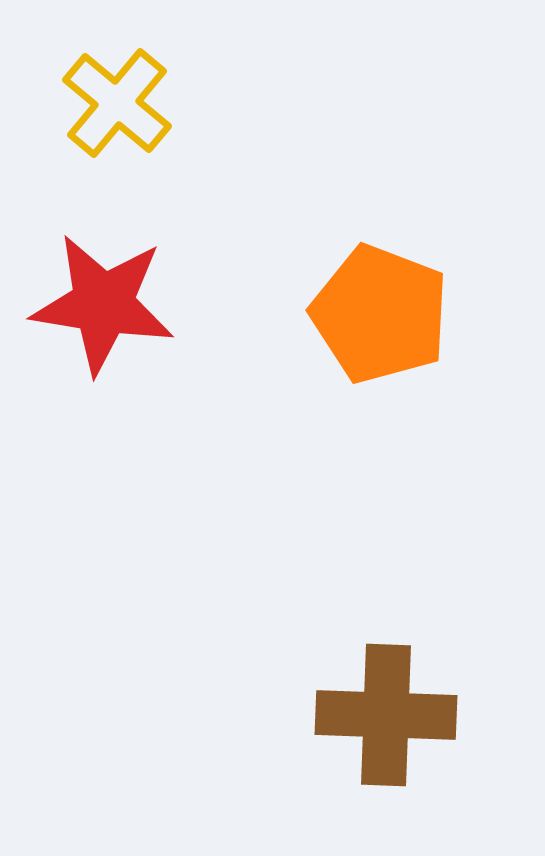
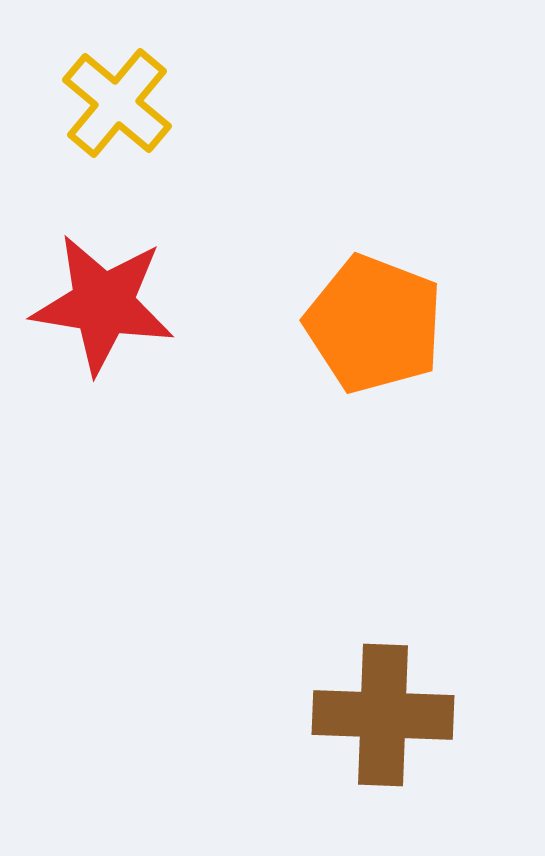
orange pentagon: moved 6 px left, 10 px down
brown cross: moved 3 px left
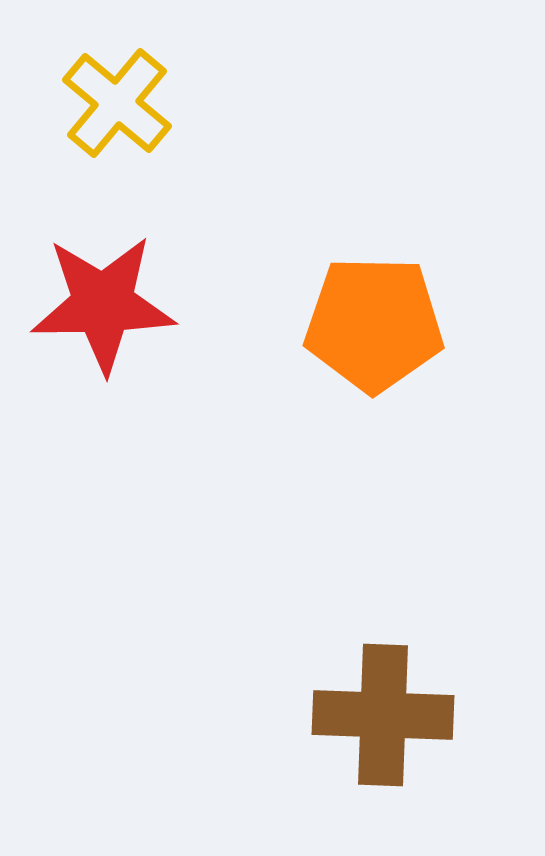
red star: rotated 10 degrees counterclockwise
orange pentagon: rotated 20 degrees counterclockwise
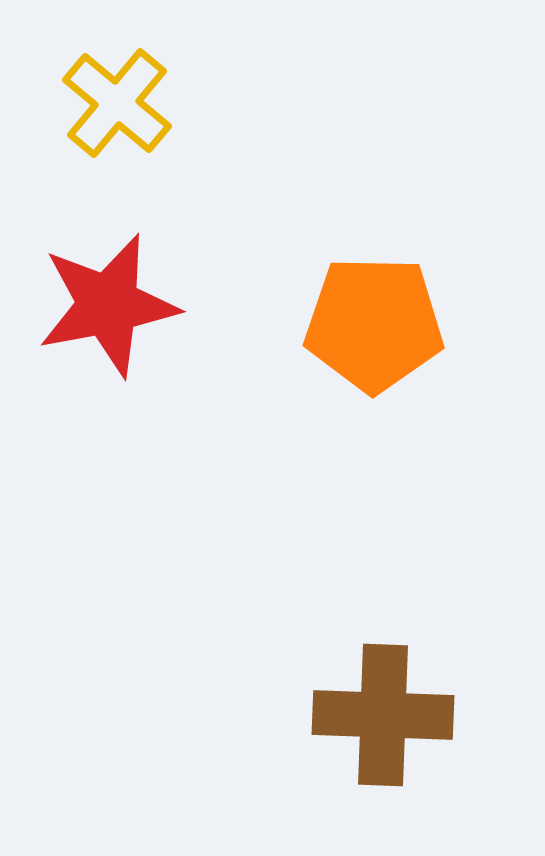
red star: moved 5 px right, 1 px down; rotated 10 degrees counterclockwise
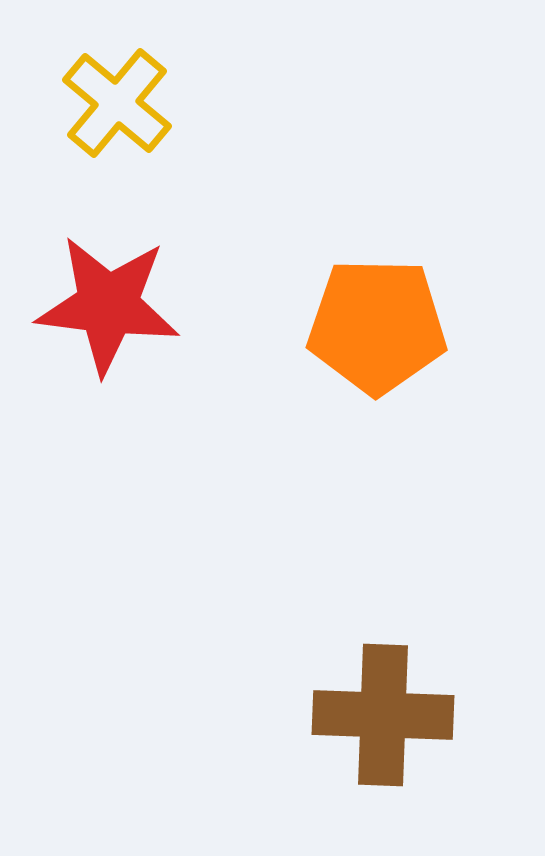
red star: rotated 18 degrees clockwise
orange pentagon: moved 3 px right, 2 px down
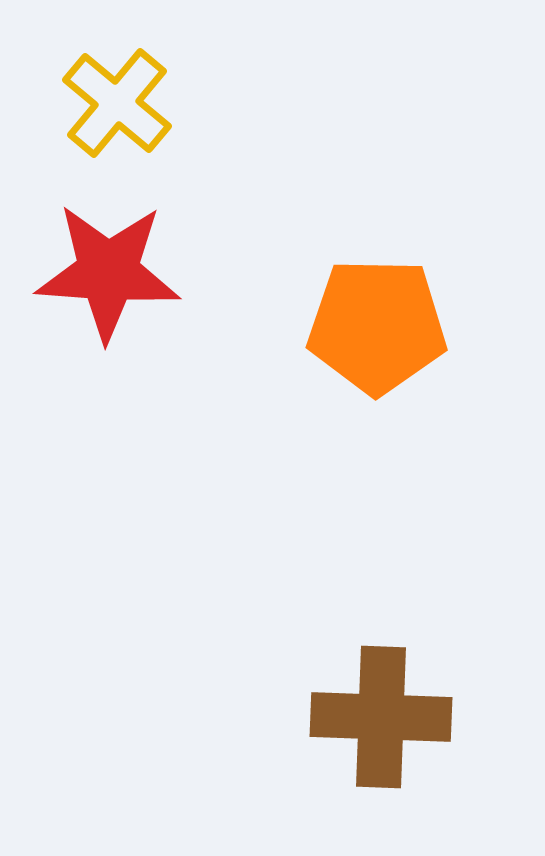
red star: moved 33 px up; rotated 3 degrees counterclockwise
brown cross: moved 2 px left, 2 px down
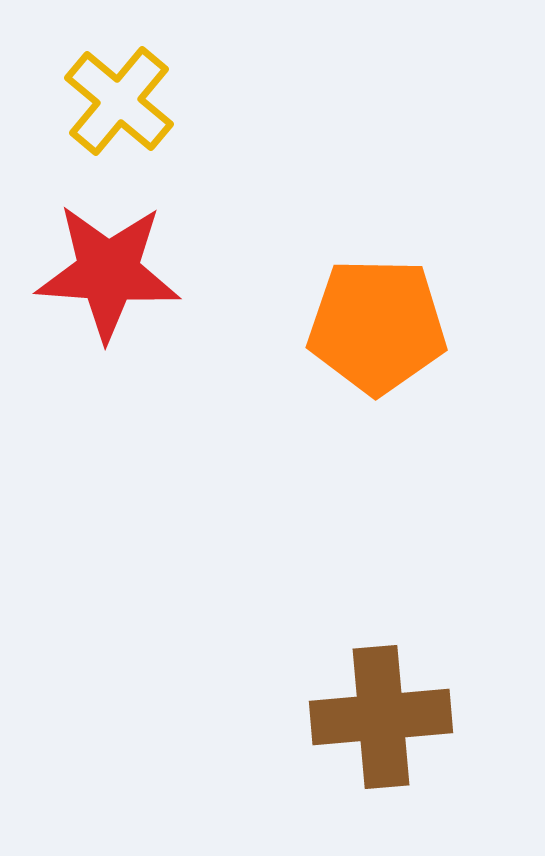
yellow cross: moved 2 px right, 2 px up
brown cross: rotated 7 degrees counterclockwise
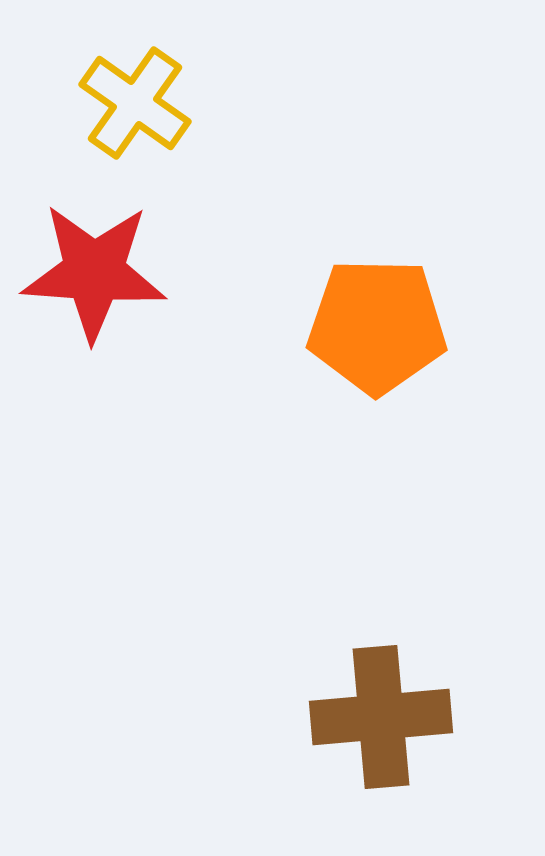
yellow cross: moved 16 px right, 2 px down; rotated 5 degrees counterclockwise
red star: moved 14 px left
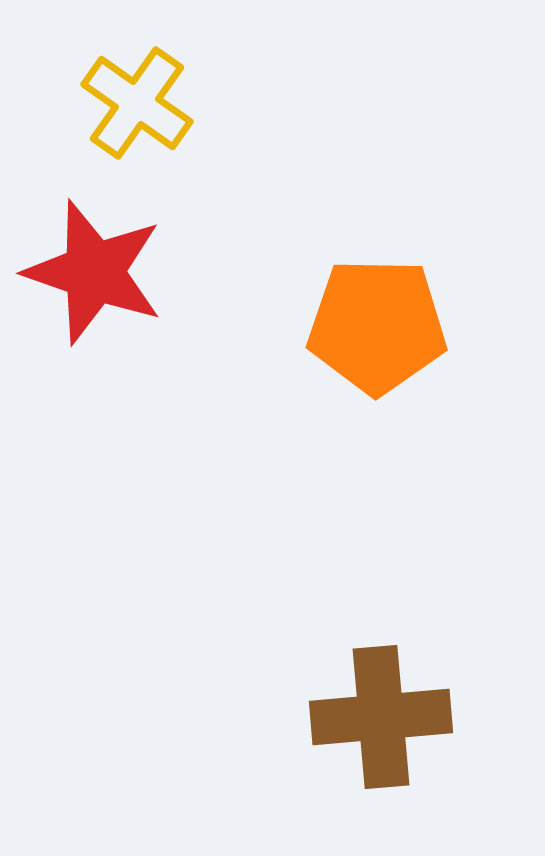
yellow cross: moved 2 px right
red star: rotated 15 degrees clockwise
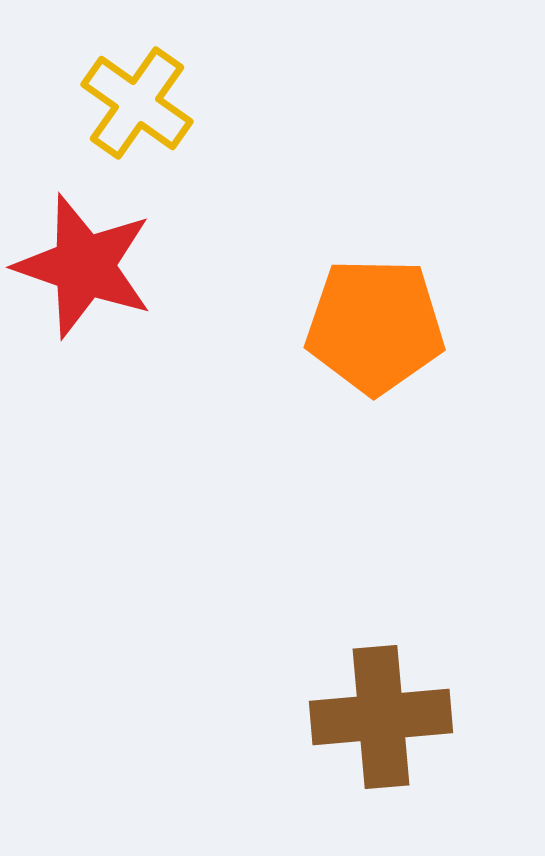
red star: moved 10 px left, 6 px up
orange pentagon: moved 2 px left
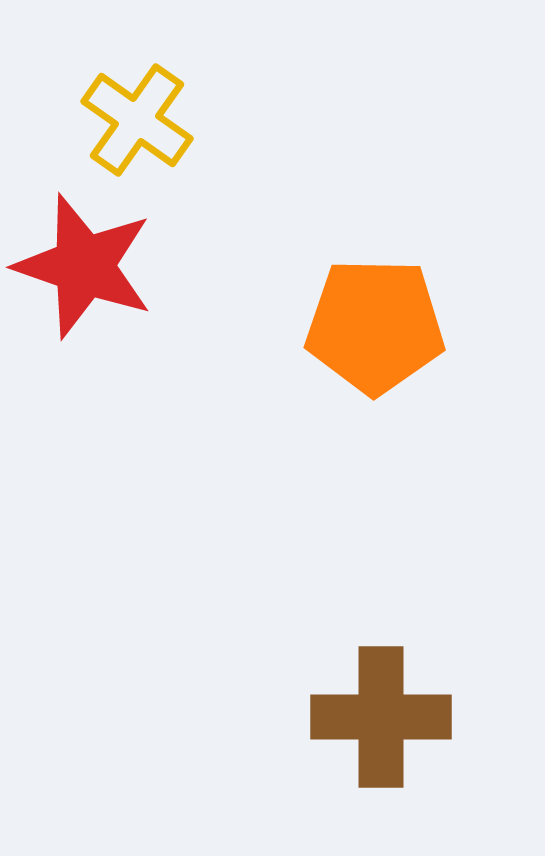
yellow cross: moved 17 px down
brown cross: rotated 5 degrees clockwise
